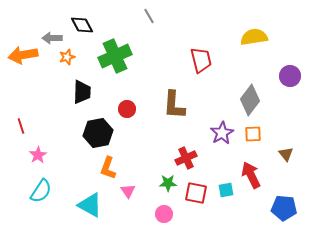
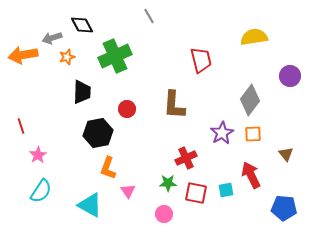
gray arrow: rotated 18 degrees counterclockwise
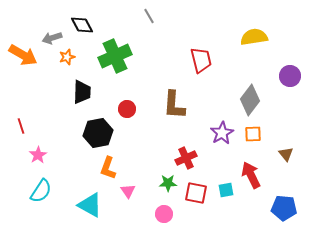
orange arrow: rotated 140 degrees counterclockwise
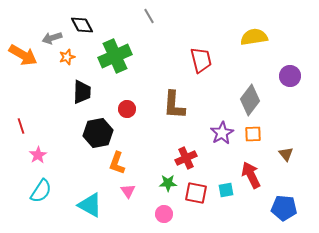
orange L-shape: moved 9 px right, 5 px up
